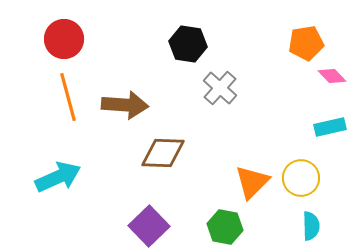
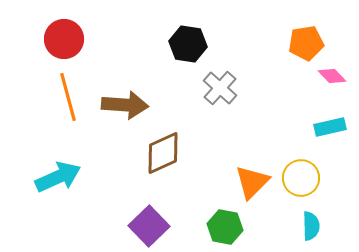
brown diamond: rotated 27 degrees counterclockwise
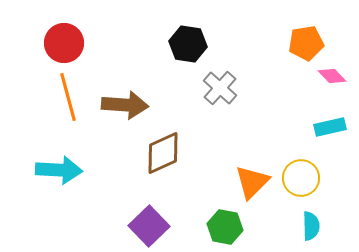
red circle: moved 4 px down
cyan arrow: moved 1 px right, 7 px up; rotated 27 degrees clockwise
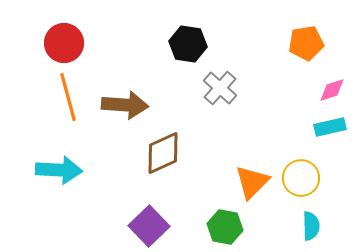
pink diamond: moved 14 px down; rotated 64 degrees counterclockwise
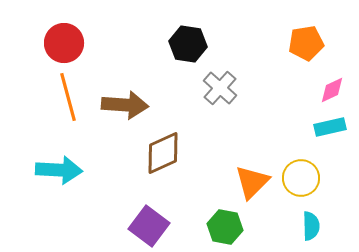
pink diamond: rotated 8 degrees counterclockwise
purple square: rotated 9 degrees counterclockwise
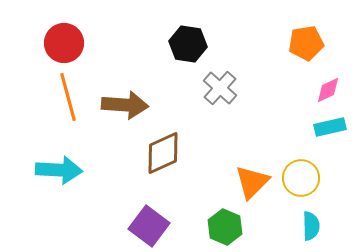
pink diamond: moved 4 px left
green hexagon: rotated 12 degrees clockwise
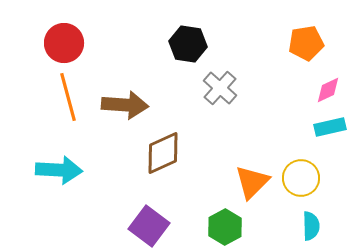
green hexagon: rotated 8 degrees clockwise
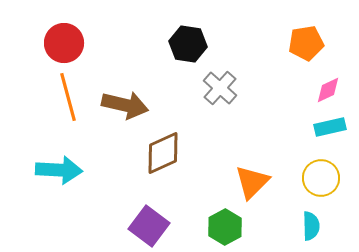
brown arrow: rotated 9 degrees clockwise
yellow circle: moved 20 px right
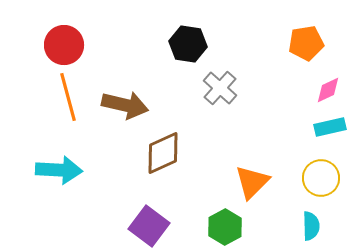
red circle: moved 2 px down
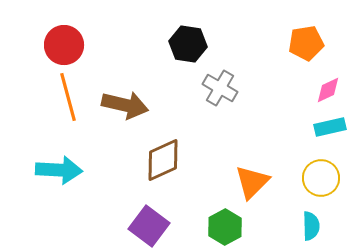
gray cross: rotated 12 degrees counterclockwise
brown diamond: moved 7 px down
